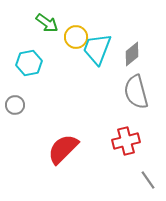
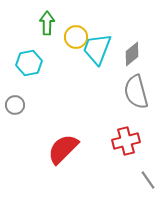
green arrow: rotated 125 degrees counterclockwise
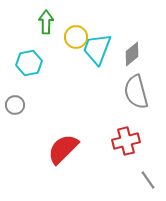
green arrow: moved 1 px left, 1 px up
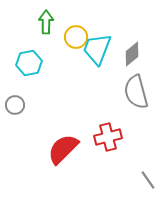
red cross: moved 18 px left, 4 px up
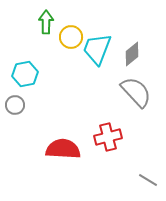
yellow circle: moved 5 px left
cyan hexagon: moved 4 px left, 11 px down
gray semicircle: rotated 152 degrees clockwise
red semicircle: rotated 48 degrees clockwise
gray line: rotated 24 degrees counterclockwise
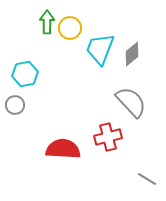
green arrow: moved 1 px right
yellow circle: moved 1 px left, 9 px up
cyan trapezoid: moved 3 px right
gray semicircle: moved 5 px left, 10 px down
gray line: moved 1 px left, 1 px up
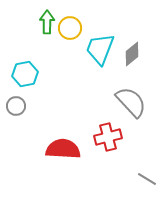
gray circle: moved 1 px right, 1 px down
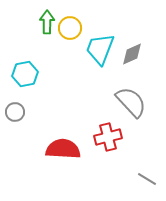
gray diamond: rotated 15 degrees clockwise
gray circle: moved 1 px left, 6 px down
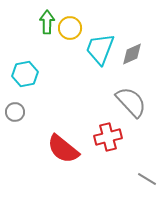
red semicircle: rotated 144 degrees counterclockwise
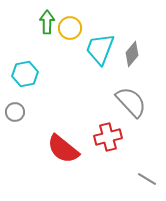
gray diamond: rotated 25 degrees counterclockwise
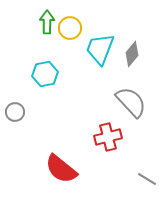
cyan hexagon: moved 20 px right
red semicircle: moved 2 px left, 20 px down
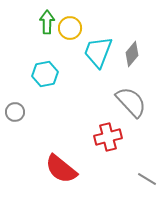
cyan trapezoid: moved 2 px left, 3 px down
